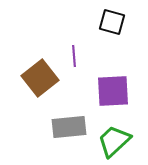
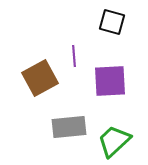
brown square: rotated 9 degrees clockwise
purple square: moved 3 px left, 10 px up
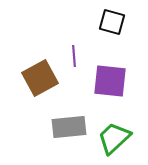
purple square: rotated 9 degrees clockwise
green trapezoid: moved 3 px up
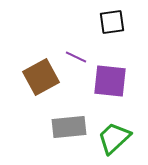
black square: rotated 24 degrees counterclockwise
purple line: moved 2 px right, 1 px down; rotated 60 degrees counterclockwise
brown square: moved 1 px right, 1 px up
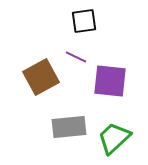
black square: moved 28 px left, 1 px up
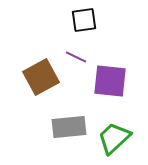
black square: moved 1 px up
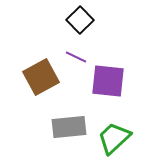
black square: moved 4 px left; rotated 36 degrees counterclockwise
purple square: moved 2 px left
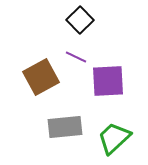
purple square: rotated 9 degrees counterclockwise
gray rectangle: moved 4 px left
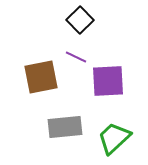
brown square: rotated 18 degrees clockwise
